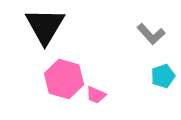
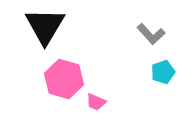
cyan pentagon: moved 4 px up
pink trapezoid: moved 7 px down
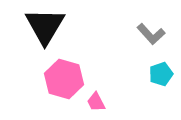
cyan pentagon: moved 2 px left, 2 px down
pink trapezoid: rotated 40 degrees clockwise
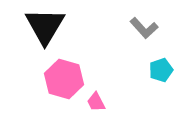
gray L-shape: moved 7 px left, 6 px up
cyan pentagon: moved 4 px up
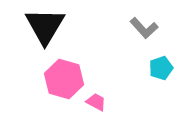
cyan pentagon: moved 2 px up
pink trapezoid: rotated 145 degrees clockwise
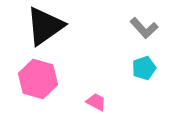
black triangle: rotated 24 degrees clockwise
cyan pentagon: moved 17 px left
pink hexagon: moved 26 px left
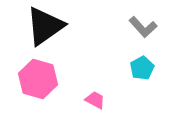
gray L-shape: moved 1 px left, 1 px up
cyan pentagon: moved 2 px left; rotated 10 degrees counterclockwise
pink trapezoid: moved 1 px left, 2 px up
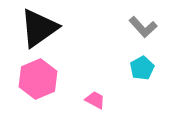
black triangle: moved 6 px left, 2 px down
pink hexagon: rotated 21 degrees clockwise
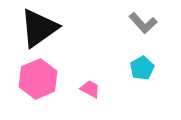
gray L-shape: moved 4 px up
pink trapezoid: moved 5 px left, 11 px up
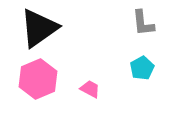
gray L-shape: rotated 36 degrees clockwise
